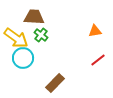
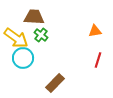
red line: rotated 35 degrees counterclockwise
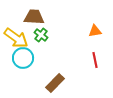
red line: moved 3 px left; rotated 28 degrees counterclockwise
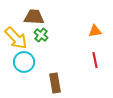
yellow arrow: rotated 10 degrees clockwise
cyan circle: moved 1 px right, 4 px down
brown rectangle: rotated 54 degrees counterclockwise
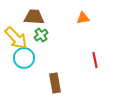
orange triangle: moved 12 px left, 13 px up
green cross: rotated 16 degrees clockwise
cyan circle: moved 4 px up
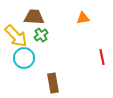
yellow arrow: moved 2 px up
red line: moved 7 px right, 3 px up
brown rectangle: moved 2 px left
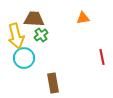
brown trapezoid: moved 2 px down
yellow arrow: rotated 30 degrees clockwise
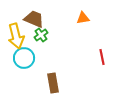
brown trapezoid: rotated 20 degrees clockwise
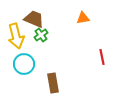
cyan circle: moved 6 px down
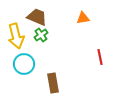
brown trapezoid: moved 3 px right, 2 px up
red line: moved 2 px left
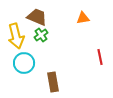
cyan circle: moved 1 px up
brown rectangle: moved 1 px up
